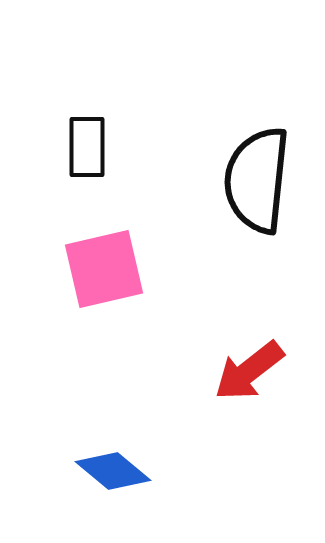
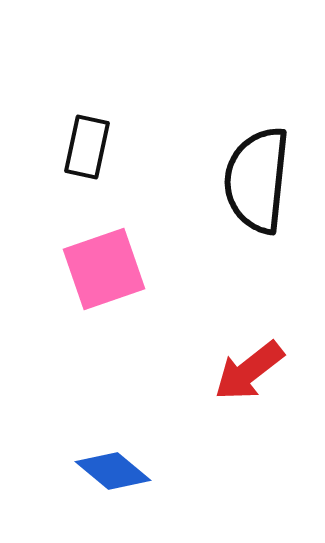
black rectangle: rotated 12 degrees clockwise
pink square: rotated 6 degrees counterclockwise
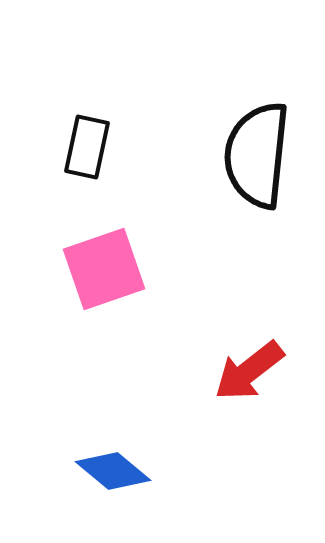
black semicircle: moved 25 px up
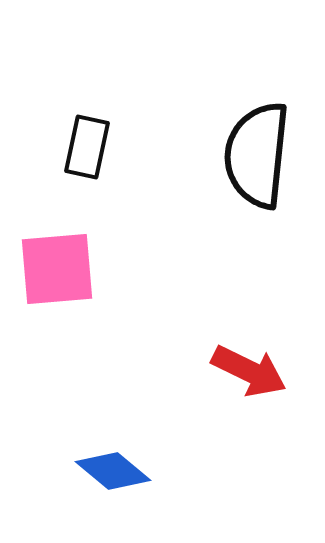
pink square: moved 47 px left; rotated 14 degrees clockwise
red arrow: rotated 116 degrees counterclockwise
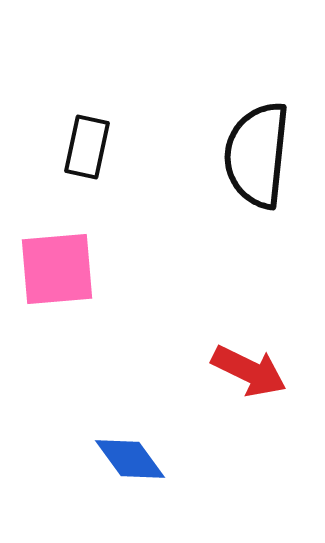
blue diamond: moved 17 px right, 12 px up; rotated 14 degrees clockwise
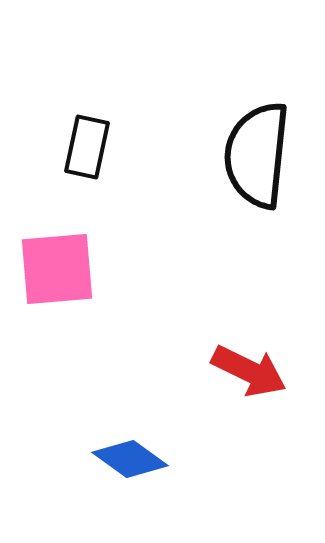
blue diamond: rotated 18 degrees counterclockwise
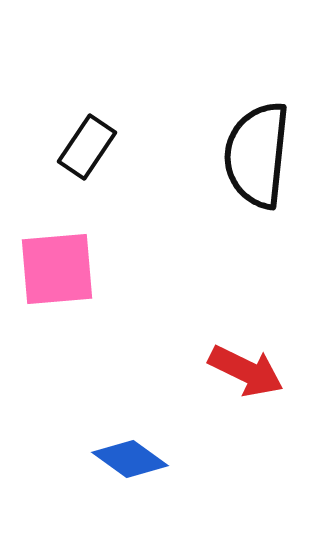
black rectangle: rotated 22 degrees clockwise
red arrow: moved 3 px left
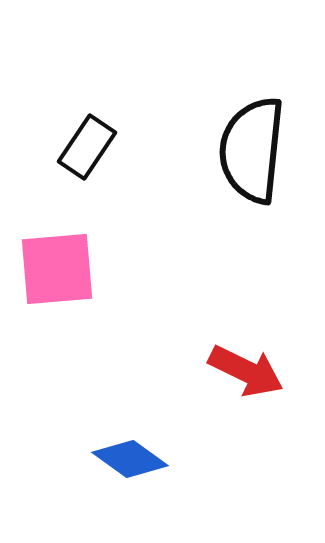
black semicircle: moved 5 px left, 5 px up
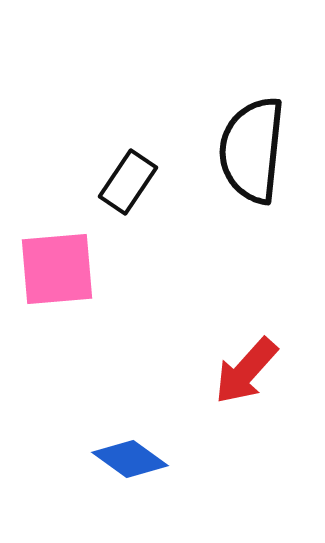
black rectangle: moved 41 px right, 35 px down
red arrow: rotated 106 degrees clockwise
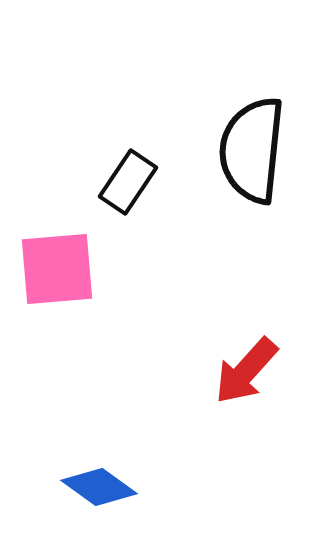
blue diamond: moved 31 px left, 28 px down
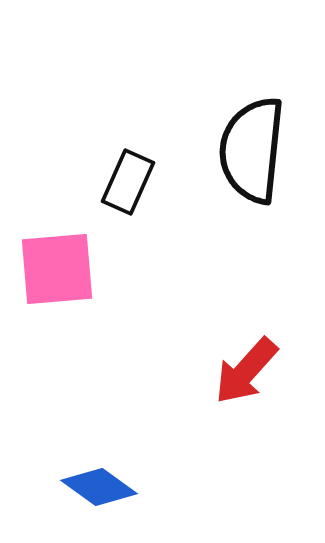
black rectangle: rotated 10 degrees counterclockwise
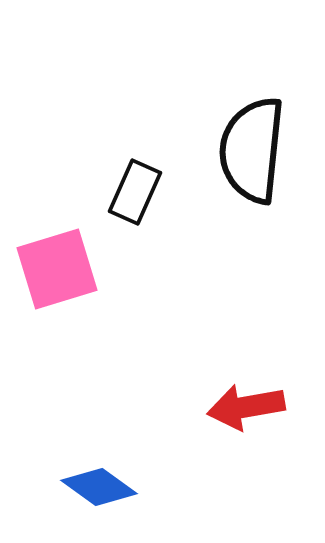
black rectangle: moved 7 px right, 10 px down
pink square: rotated 12 degrees counterclockwise
red arrow: moved 36 px down; rotated 38 degrees clockwise
